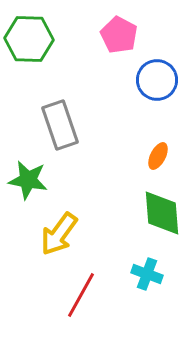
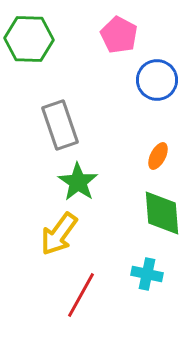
green star: moved 50 px right, 2 px down; rotated 24 degrees clockwise
cyan cross: rotated 8 degrees counterclockwise
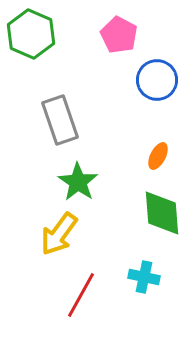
green hexagon: moved 2 px right, 5 px up; rotated 21 degrees clockwise
gray rectangle: moved 5 px up
cyan cross: moved 3 px left, 3 px down
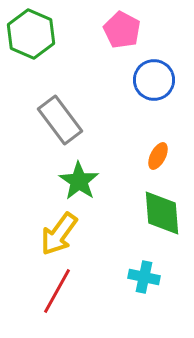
pink pentagon: moved 3 px right, 5 px up
blue circle: moved 3 px left
gray rectangle: rotated 18 degrees counterclockwise
green star: moved 1 px right, 1 px up
red line: moved 24 px left, 4 px up
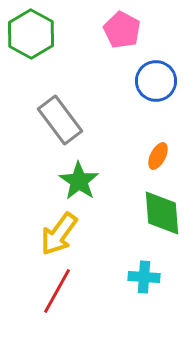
green hexagon: rotated 6 degrees clockwise
blue circle: moved 2 px right, 1 px down
cyan cross: rotated 8 degrees counterclockwise
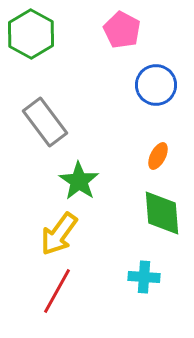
blue circle: moved 4 px down
gray rectangle: moved 15 px left, 2 px down
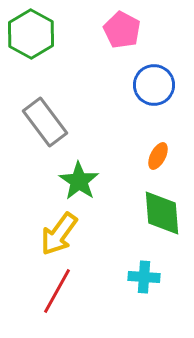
blue circle: moved 2 px left
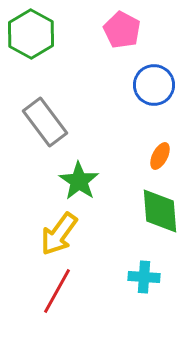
orange ellipse: moved 2 px right
green diamond: moved 2 px left, 2 px up
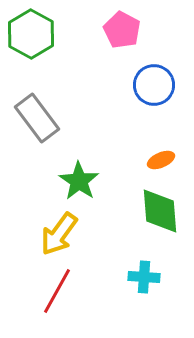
gray rectangle: moved 8 px left, 4 px up
orange ellipse: moved 1 px right, 4 px down; rotated 40 degrees clockwise
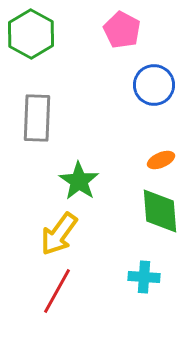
gray rectangle: rotated 39 degrees clockwise
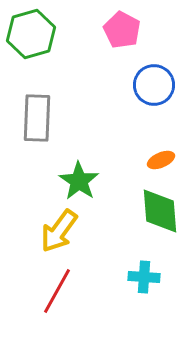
green hexagon: rotated 15 degrees clockwise
yellow arrow: moved 3 px up
